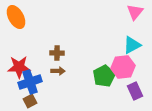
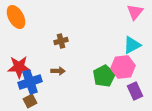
brown cross: moved 4 px right, 12 px up; rotated 16 degrees counterclockwise
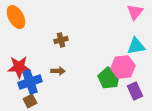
brown cross: moved 1 px up
cyan triangle: moved 4 px right, 1 px down; rotated 18 degrees clockwise
green pentagon: moved 5 px right, 2 px down; rotated 15 degrees counterclockwise
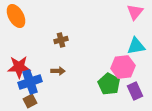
orange ellipse: moved 1 px up
green pentagon: moved 6 px down
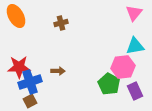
pink triangle: moved 1 px left, 1 px down
brown cross: moved 17 px up
cyan triangle: moved 1 px left
